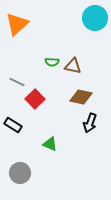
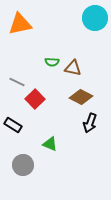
orange triangle: moved 3 px right; rotated 30 degrees clockwise
brown triangle: moved 2 px down
brown diamond: rotated 15 degrees clockwise
gray circle: moved 3 px right, 8 px up
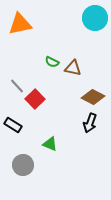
green semicircle: rotated 24 degrees clockwise
gray line: moved 4 px down; rotated 21 degrees clockwise
brown diamond: moved 12 px right
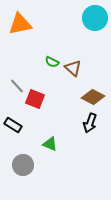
brown triangle: rotated 30 degrees clockwise
red square: rotated 24 degrees counterclockwise
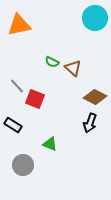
orange triangle: moved 1 px left, 1 px down
brown diamond: moved 2 px right
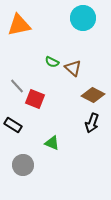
cyan circle: moved 12 px left
brown diamond: moved 2 px left, 2 px up
black arrow: moved 2 px right
green triangle: moved 2 px right, 1 px up
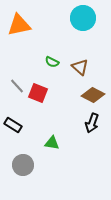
brown triangle: moved 7 px right, 1 px up
red square: moved 3 px right, 6 px up
green triangle: rotated 14 degrees counterclockwise
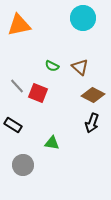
green semicircle: moved 4 px down
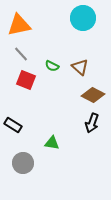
gray line: moved 4 px right, 32 px up
red square: moved 12 px left, 13 px up
gray circle: moved 2 px up
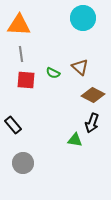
orange triangle: rotated 15 degrees clockwise
gray line: rotated 35 degrees clockwise
green semicircle: moved 1 px right, 7 px down
red square: rotated 18 degrees counterclockwise
black rectangle: rotated 18 degrees clockwise
green triangle: moved 23 px right, 3 px up
